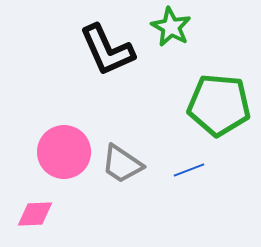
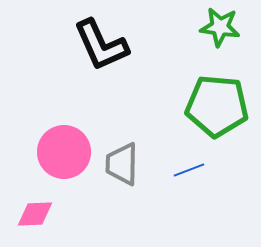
green star: moved 49 px right; rotated 21 degrees counterclockwise
black L-shape: moved 6 px left, 5 px up
green pentagon: moved 2 px left, 1 px down
gray trapezoid: rotated 57 degrees clockwise
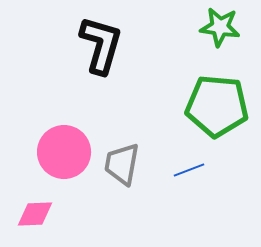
black L-shape: rotated 140 degrees counterclockwise
gray trapezoid: rotated 9 degrees clockwise
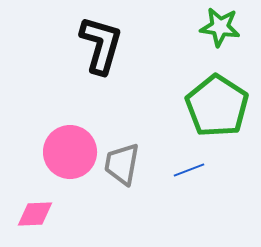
green pentagon: rotated 28 degrees clockwise
pink circle: moved 6 px right
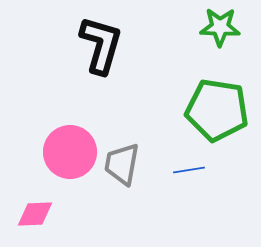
green star: rotated 6 degrees counterclockwise
green pentagon: moved 4 px down; rotated 24 degrees counterclockwise
blue line: rotated 12 degrees clockwise
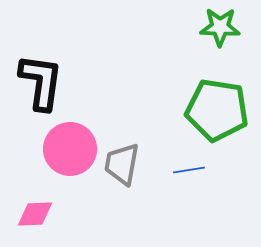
black L-shape: moved 60 px left, 37 px down; rotated 8 degrees counterclockwise
pink circle: moved 3 px up
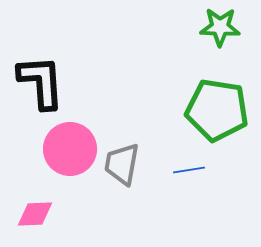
black L-shape: rotated 12 degrees counterclockwise
